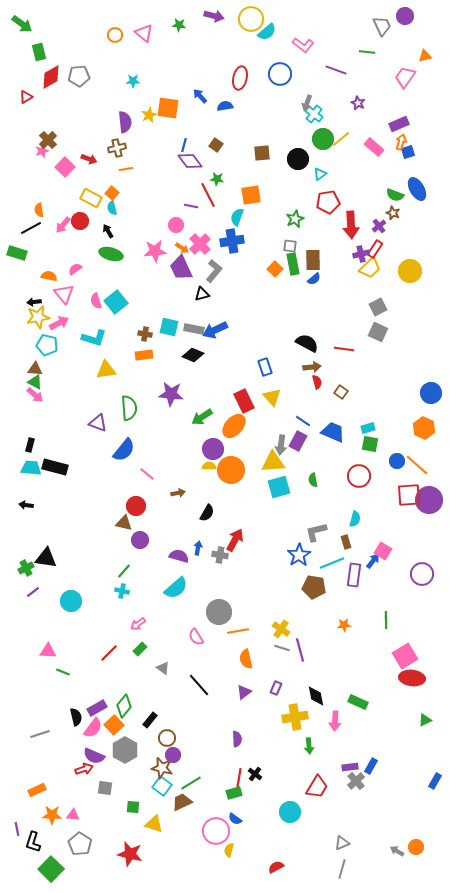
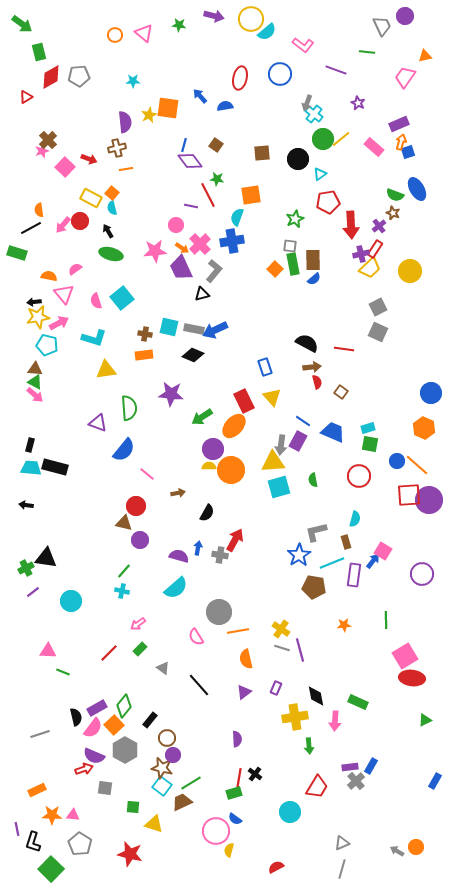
cyan square at (116, 302): moved 6 px right, 4 px up
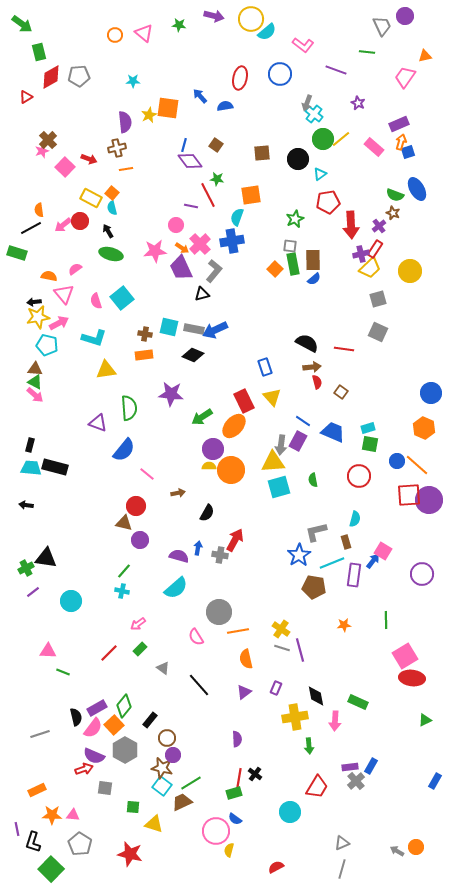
pink arrow at (63, 225): rotated 12 degrees clockwise
gray square at (378, 307): moved 8 px up; rotated 12 degrees clockwise
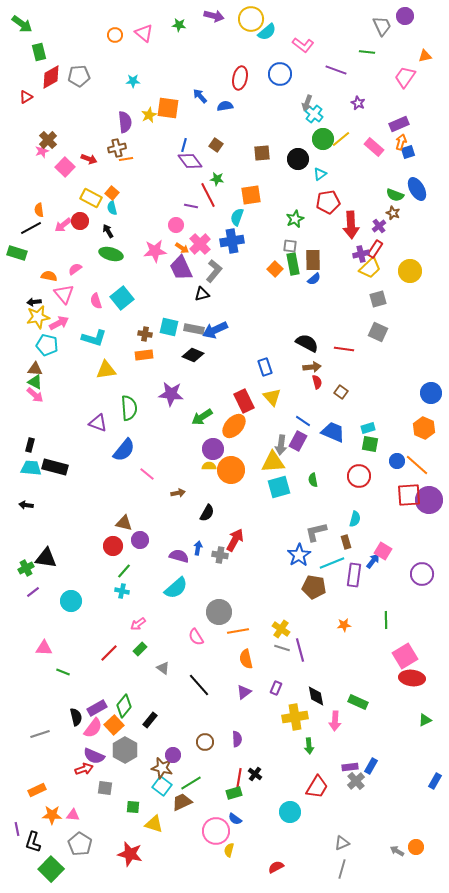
orange line at (126, 169): moved 10 px up
red circle at (136, 506): moved 23 px left, 40 px down
pink triangle at (48, 651): moved 4 px left, 3 px up
brown circle at (167, 738): moved 38 px right, 4 px down
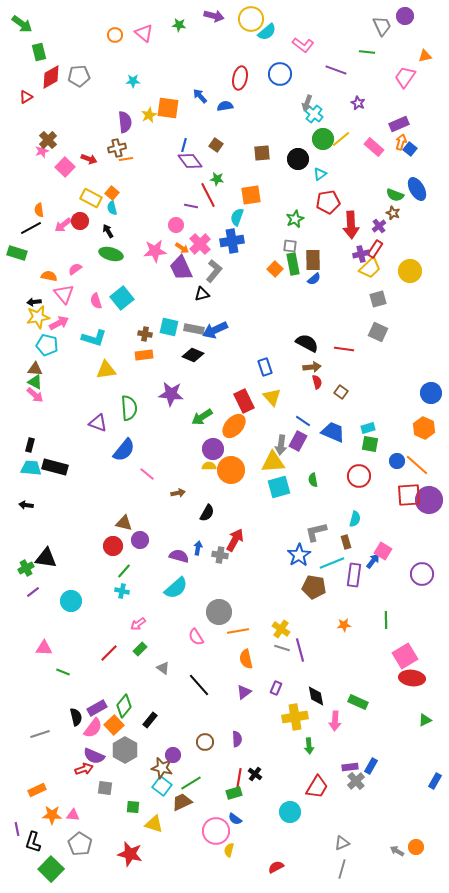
blue square at (408, 152): moved 2 px right, 3 px up; rotated 32 degrees counterclockwise
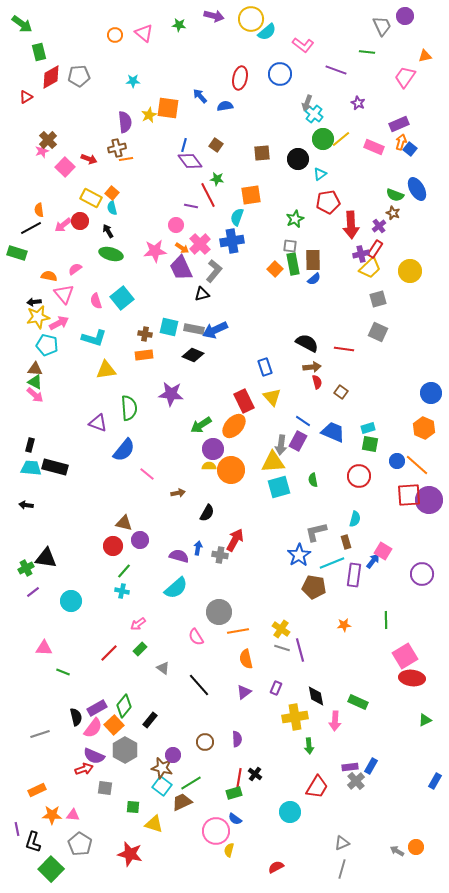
pink rectangle at (374, 147): rotated 18 degrees counterclockwise
green arrow at (202, 417): moved 1 px left, 8 px down
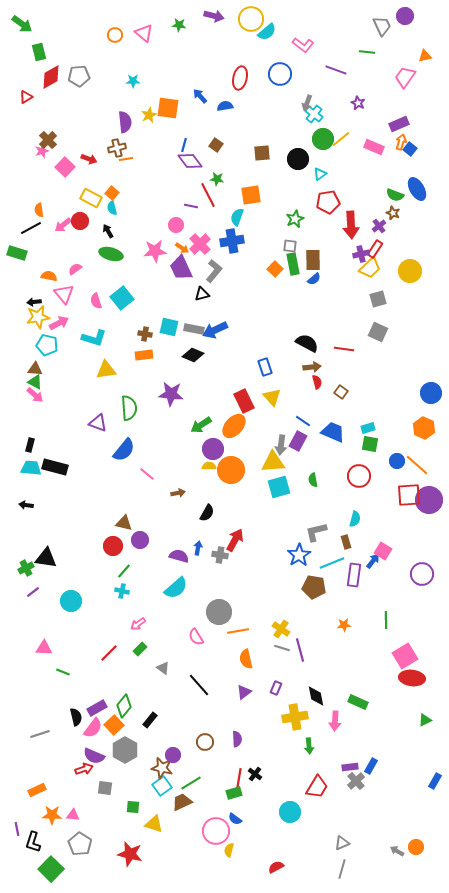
cyan square at (162, 786): rotated 18 degrees clockwise
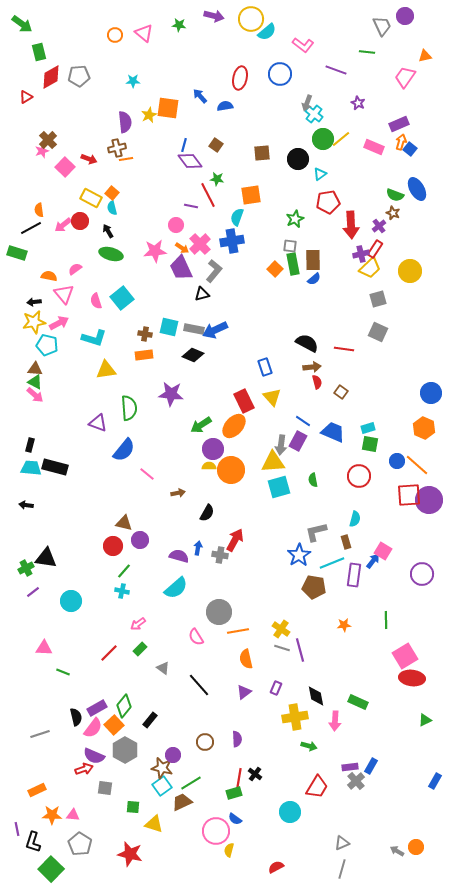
yellow star at (38, 317): moved 4 px left, 5 px down
green arrow at (309, 746): rotated 70 degrees counterclockwise
